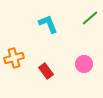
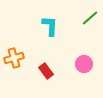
cyan L-shape: moved 2 px right, 2 px down; rotated 25 degrees clockwise
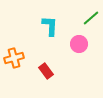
green line: moved 1 px right
pink circle: moved 5 px left, 20 px up
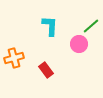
green line: moved 8 px down
red rectangle: moved 1 px up
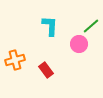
orange cross: moved 1 px right, 2 px down
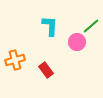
pink circle: moved 2 px left, 2 px up
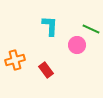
green line: moved 3 px down; rotated 66 degrees clockwise
pink circle: moved 3 px down
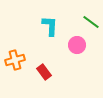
green line: moved 7 px up; rotated 12 degrees clockwise
red rectangle: moved 2 px left, 2 px down
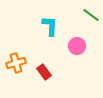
green line: moved 7 px up
pink circle: moved 1 px down
orange cross: moved 1 px right, 3 px down
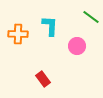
green line: moved 2 px down
orange cross: moved 2 px right, 29 px up; rotated 18 degrees clockwise
red rectangle: moved 1 px left, 7 px down
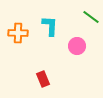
orange cross: moved 1 px up
red rectangle: rotated 14 degrees clockwise
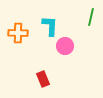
green line: rotated 66 degrees clockwise
pink circle: moved 12 px left
